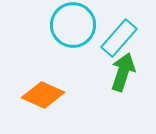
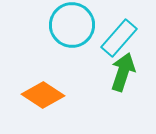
cyan circle: moved 1 px left
orange diamond: rotated 9 degrees clockwise
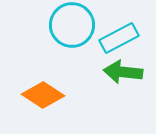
cyan rectangle: rotated 21 degrees clockwise
green arrow: rotated 102 degrees counterclockwise
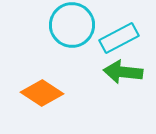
orange diamond: moved 1 px left, 2 px up
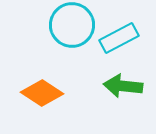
green arrow: moved 14 px down
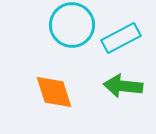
cyan rectangle: moved 2 px right
orange diamond: moved 12 px right, 1 px up; rotated 39 degrees clockwise
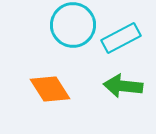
cyan circle: moved 1 px right
orange diamond: moved 4 px left, 3 px up; rotated 15 degrees counterclockwise
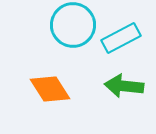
green arrow: moved 1 px right
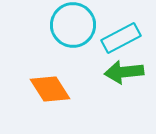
green arrow: moved 14 px up; rotated 12 degrees counterclockwise
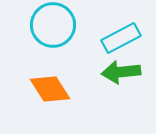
cyan circle: moved 20 px left
green arrow: moved 3 px left
